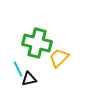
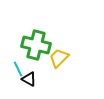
green cross: moved 1 px left, 2 px down
black triangle: rotated 42 degrees clockwise
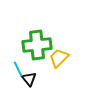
green cross: moved 1 px right; rotated 20 degrees counterclockwise
black triangle: rotated 21 degrees clockwise
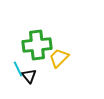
black triangle: moved 3 px up
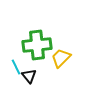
yellow trapezoid: moved 2 px right
cyan line: moved 2 px left, 2 px up
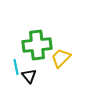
cyan line: rotated 14 degrees clockwise
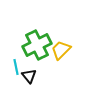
green cross: rotated 20 degrees counterclockwise
yellow trapezoid: moved 8 px up
